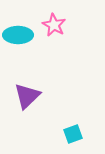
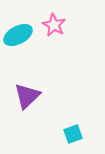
cyan ellipse: rotated 28 degrees counterclockwise
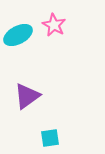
purple triangle: rotated 8 degrees clockwise
cyan square: moved 23 px left, 4 px down; rotated 12 degrees clockwise
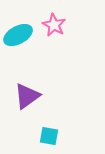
cyan square: moved 1 px left, 2 px up; rotated 18 degrees clockwise
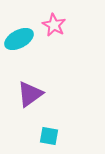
cyan ellipse: moved 1 px right, 4 px down
purple triangle: moved 3 px right, 2 px up
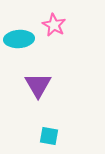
cyan ellipse: rotated 24 degrees clockwise
purple triangle: moved 8 px right, 9 px up; rotated 24 degrees counterclockwise
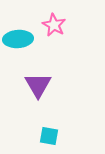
cyan ellipse: moved 1 px left
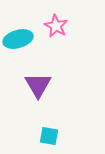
pink star: moved 2 px right, 1 px down
cyan ellipse: rotated 12 degrees counterclockwise
